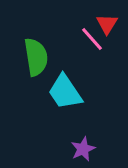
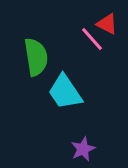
red triangle: rotated 35 degrees counterclockwise
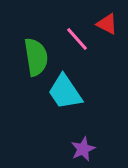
pink line: moved 15 px left
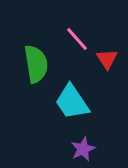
red triangle: moved 35 px down; rotated 30 degrees clockwise
green semicircle: moved 7 px down
cyan trapezoid: moved 7 px right, 10 px down
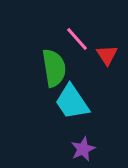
red triangle: moved 4 px up
green semicircle: moved 18 px right, 4 px down
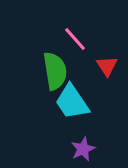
pink line: moved 2 px left
red triangle: moved 11 px down
green semicircle: moved 1 px right, 3 px down
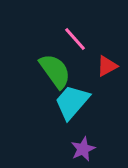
red triangle: rotated 35 degrees clockwise
green semicircle: rotated 27 degrees counterclockwise
cyan trapezoid: rotated 75 degrees clockwise
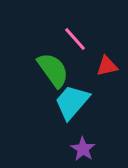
red triangle: rotated 15 degrees clockwise
green semicircle: moved 2 px left, 1 px up
purple star: rotated 15 degrees counterclockwise
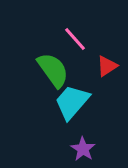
red triangle: rotated 20 degrees counterclockwise
